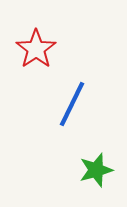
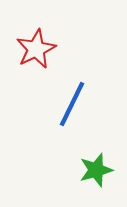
red star: rotated 9 degrees clockwise
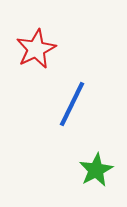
green star: rotated 12 degrees counterclockwise
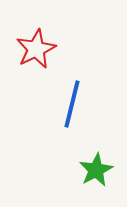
blue line: rotated 12 degrees counterclockwise
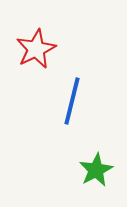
blue line: moved 3 px up
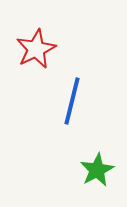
green star: moved 1 px right
